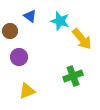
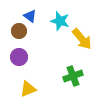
brown circle: moved 9 px right
yellow triangle: moved 1 px right, 2 px up
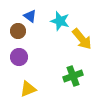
brown circle: moved 1 px left
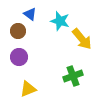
blue triangle: moved 2 px up
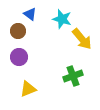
cyan star: moved 2 px right, 2 px up
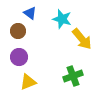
blue triangle: moved 1 px up
yellow triangle: moved 7 px up
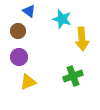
blue triangle: moved 1 px left, 2 px up
yellow arrow: rotated 35 degrees clockwise
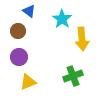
cyan star: rotated 18 degrees clockwise
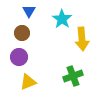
blue triangle: rotated 24 degrees clockwise
brown circle: moved 4 px right, 2 px down
